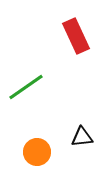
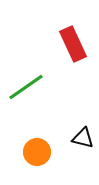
red rectangle: moved 3 px left, 8 px down
black triangle: moved 1 px right, 1 px down; rotated 20 degrees clockwise
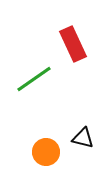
green line: moved 8 px right, 8 px up
orange circle: moved 9 px right
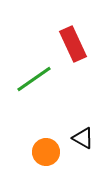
black triangle: rotated 15 degrees clockwise
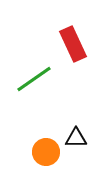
black triangle: moved 7 px left; rotated 30 degrees counterclockwise
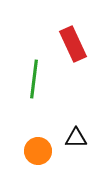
green line: rotated 48 degrees counterclockwise
orange circle: moved 8 px left, 1 px up
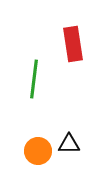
red rectangle: rotated 16 degrees clockwise
black triangle: moved 7 px left, 6 px down
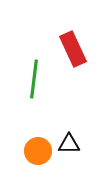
red rectangle: moved 5 px down; rotated 16 degrees counterclockwise
